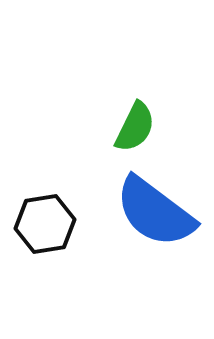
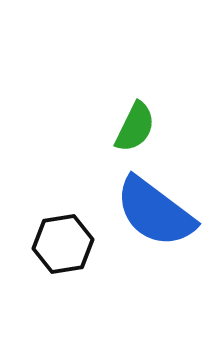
black hexagon: moved 18 px right, 20 px down
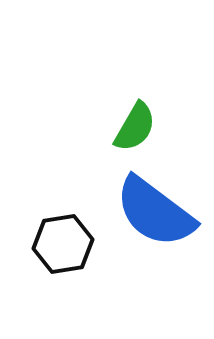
green semicircle: rotated 4 degrees clockwise
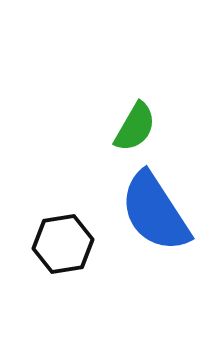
blue semicircle: rotated 20 degrees clockwise
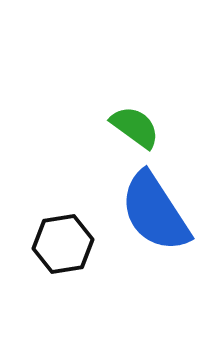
green semicircle: rotated 84 degrees counterclockwise
